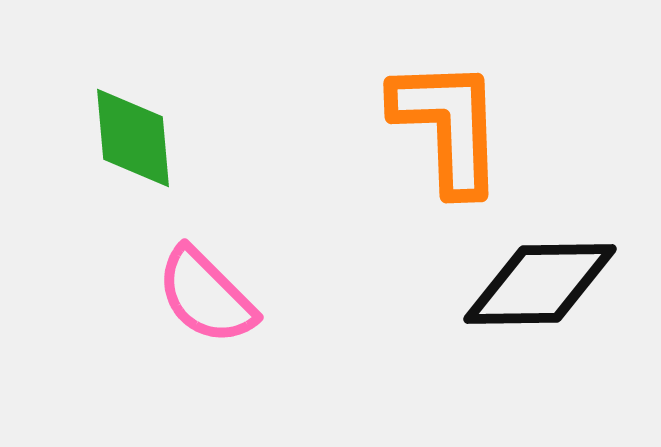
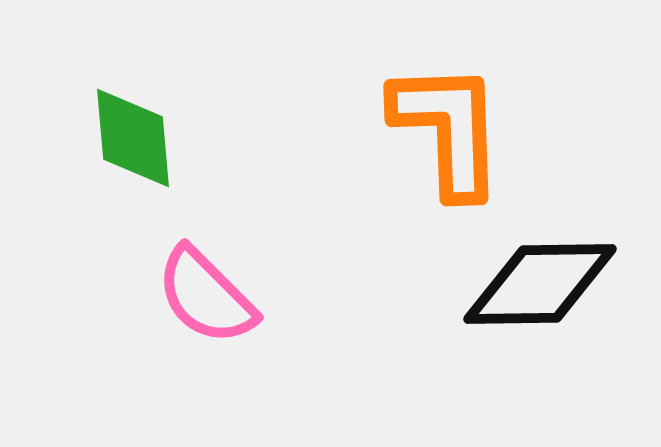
orange L-shape: moved 3 px down
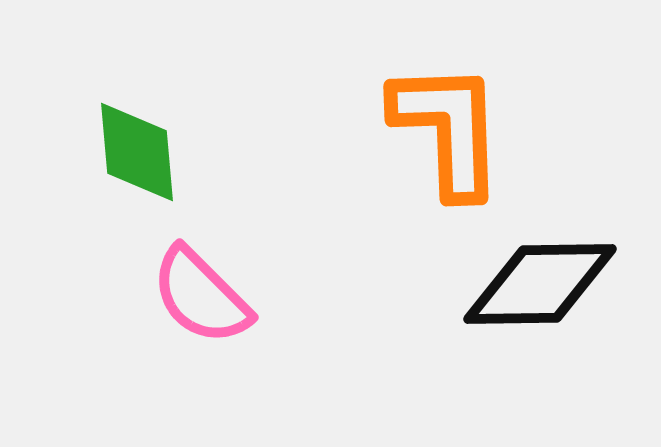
green diamond: moved 4 px right, 14 px down
pink semicircle: moved 5 px left
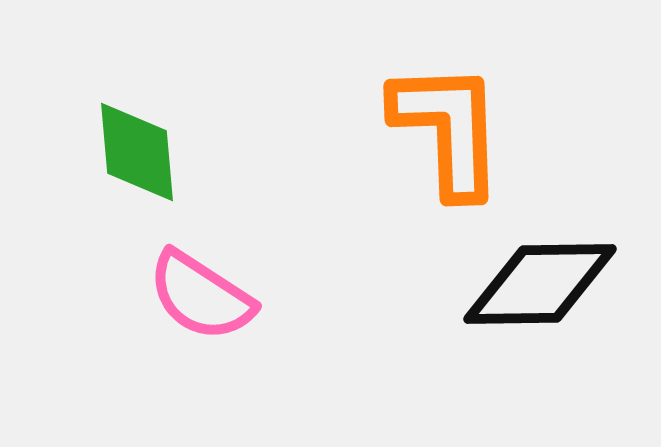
pink semicircle: rotated 12 degrees counterclockwise
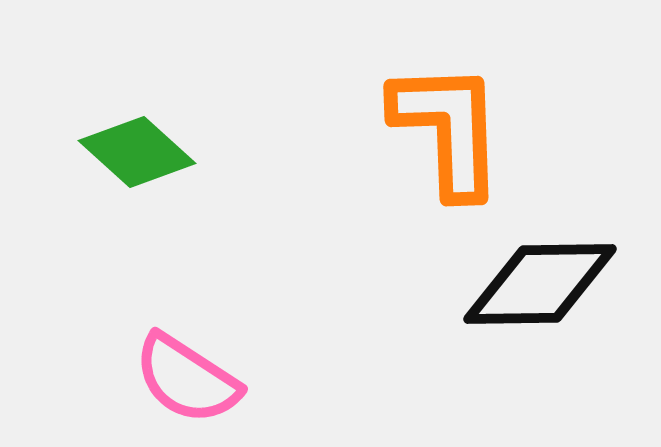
green diamond: rotated 43 degrees counterclockwise
pink semicircle: moved 14 px left, 83 px down
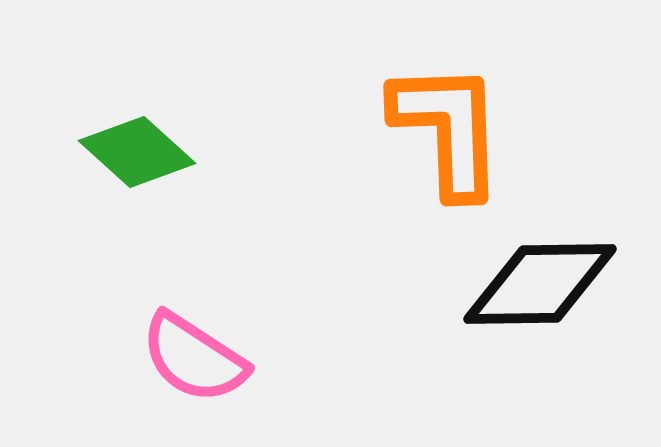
pink semicircle: moved 7 px right, 21 px up
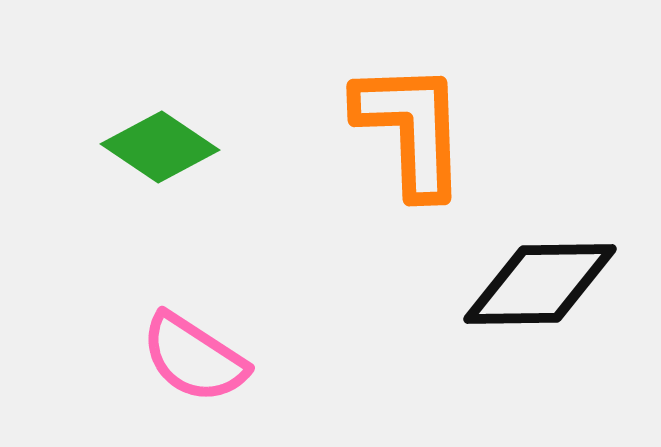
orange L-shape: moved 37 px left
green diamond: moved 23 px right, 5 px up; rotated 8 degrees counterclockwise
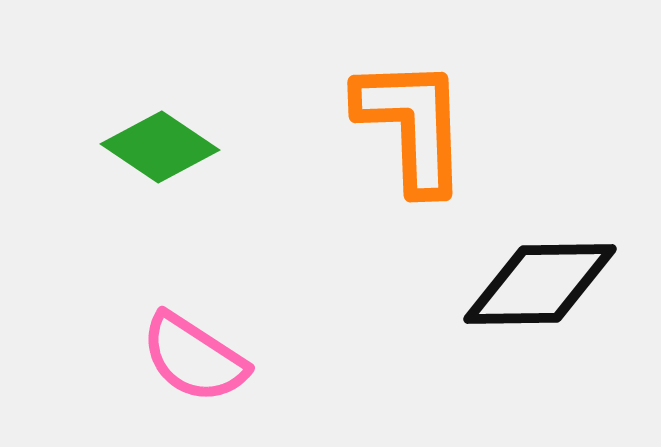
orange L-shape: moved 1 px right, 4 px up
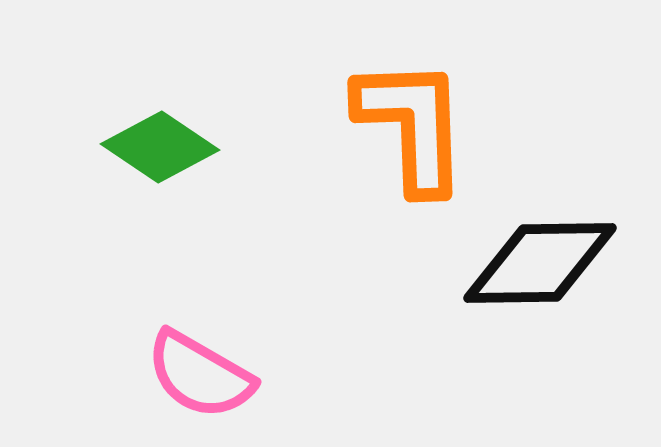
black diamond: moved 21 px up
pink semicircle: moved 6 px right, 17 px down; rotated 3 degrees counterclockwise
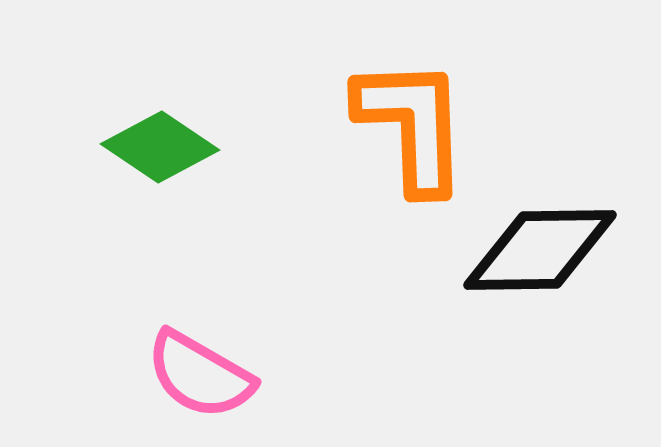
black diamond: moved 13 px up
